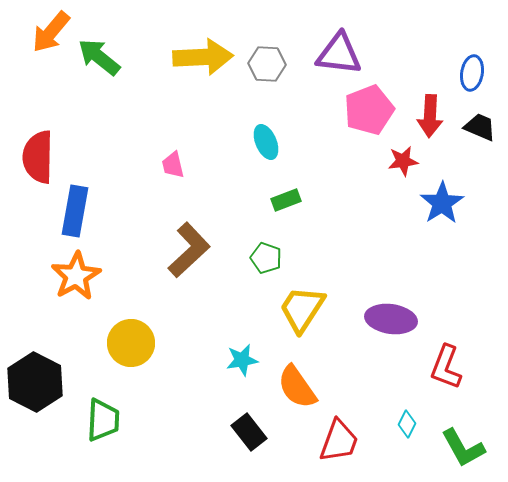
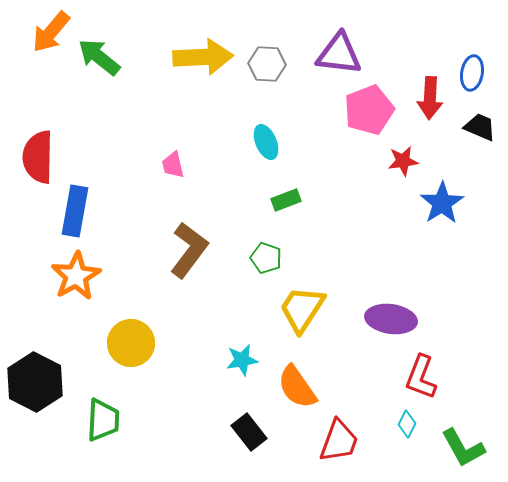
red arrow: moved 18 px up
brown L-shape: rotated 10 degrees counterclockwise
red L-shape: moved 25 px left, 10 px down
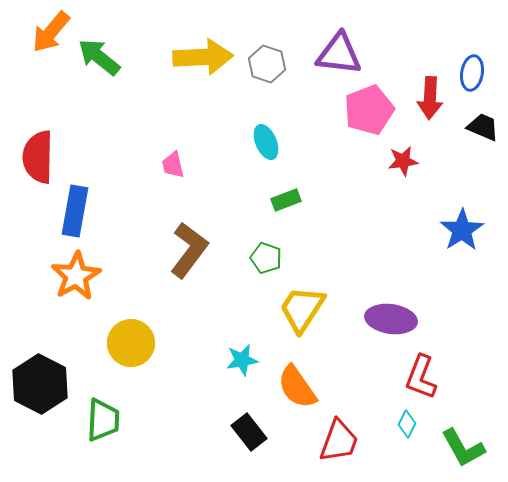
gray hexagon: rotated 15 degrees clockwise
black trapezoid: moved 3 px right
blue star: moved 20 px right, 27 px down
black hexagon: moved 5 px right, 2 px down
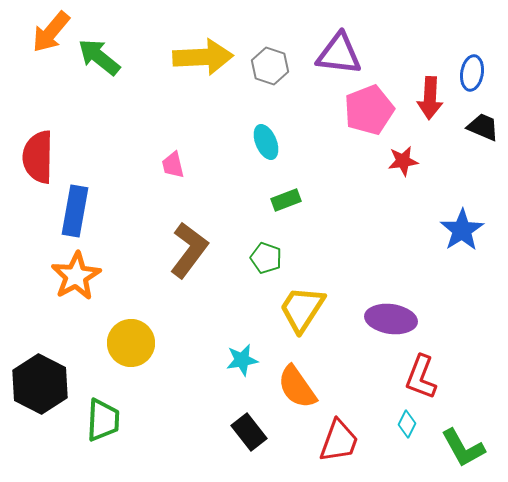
gray hexagon: moved 3 px right, 2 px down
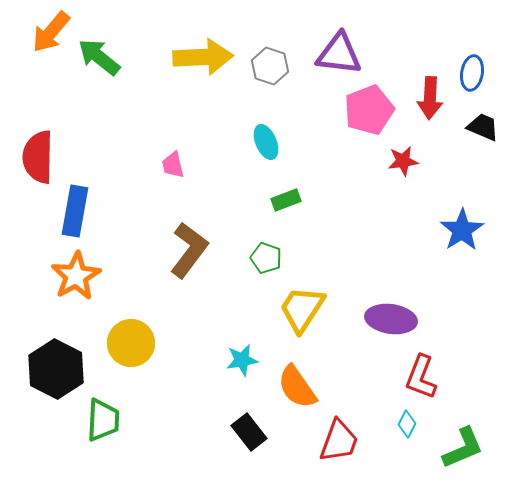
black hexagon: moved 16 px right, 15 px up
green L-shape: rotated 84 degrees counterclockwise
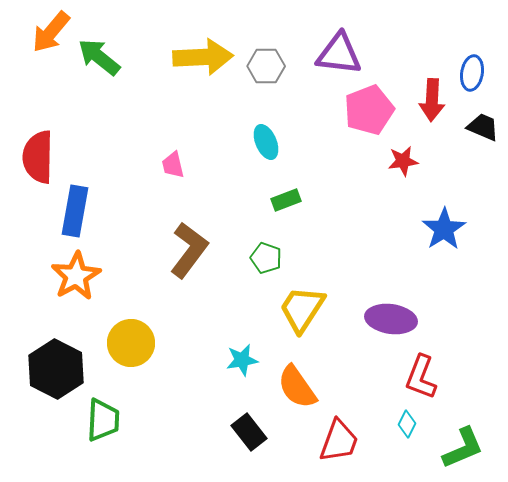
gray hexagon: moved 4 px left; rotated 18 degrees counterclockwise
red arrow: moved 2 px right, 2 px down
blue star: moved 18 px left, 1 px up
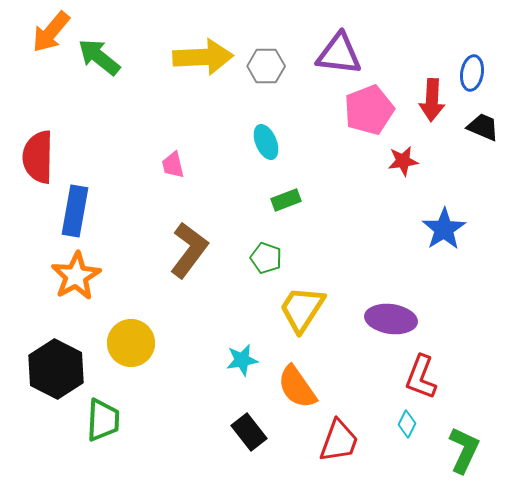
green L-shape: moved 1 px right, 2 px down; rotated 42 degrees counterclockwise
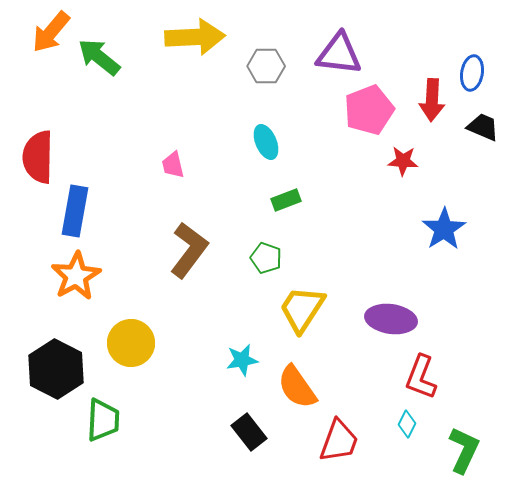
yellow arrow: moved 8 px left, 20 px up
red star: rotated 12 degrees clockwise
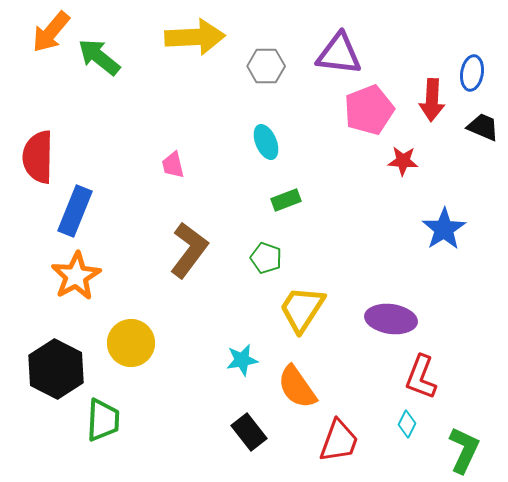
blue rectangle: rotated 12 degrees clockwise
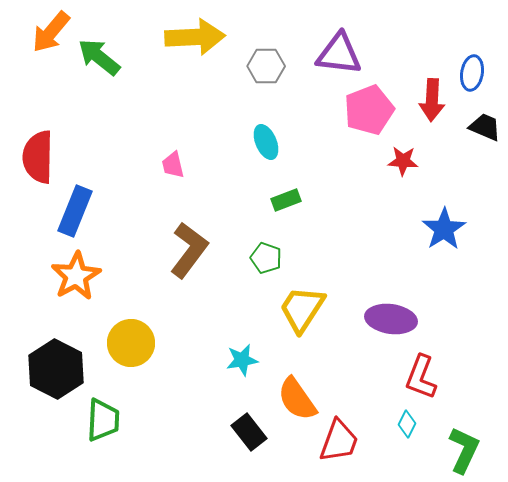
black trapezoid: moved 2 px right
orange semicircle: moved 12 px down
